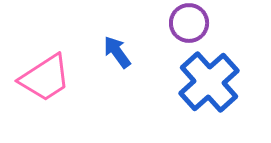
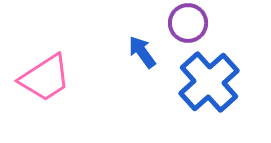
purple circle: moved 1 px left
blue arrow: moved 25 px right
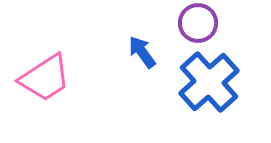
purple circle: moved 10 px right
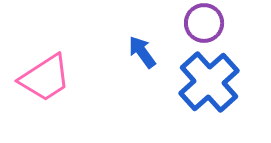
purple circle: moved 6 px right
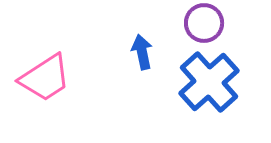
blue arrow: rotated 24 degrees clockwise
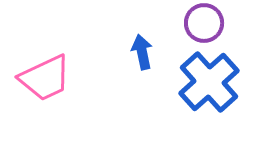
pink trapezoid: rotated 8 degrees clockwise
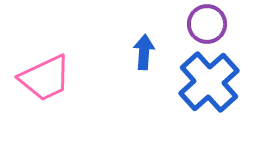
purple circle: moved 3 px right, 1 px down
blue arrow: moved 2 px right; rotated 16 degrees clockwise
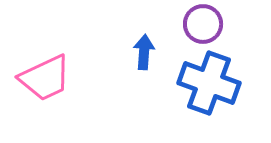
purple circle: moved 4 px left
blue cross: moved 1 px down; rotated 28 degrees counterclockwise
